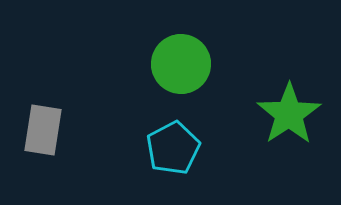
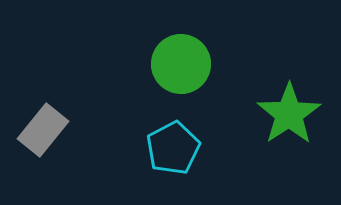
gray rectangle: rotated 30 degrees clockwise
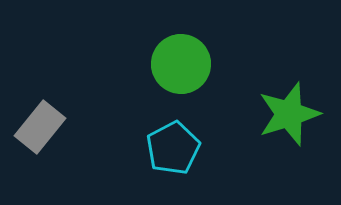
green star: rotated 16 degrees clockwise
gray rectangle: moved 3 px left, 3 px up
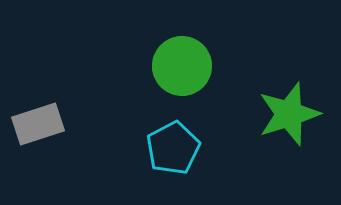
green circle: moved 1 px right, 2 px down
gray rectangle: moved 2 px left, 3 px up; rotated 33 degrees clockwise
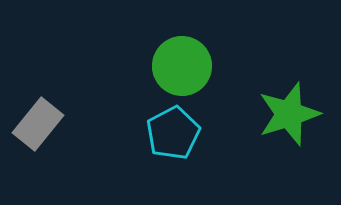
gray rectangle: rotated 33 degrees counterclockwise
cyan pentagon: moved 15 px up
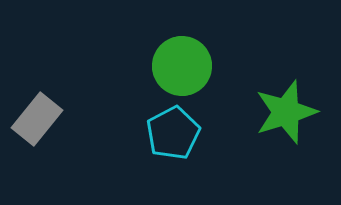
green star: moved 3 px left, 2 px up
gray rectangle: moved 1 px left, 5 px up
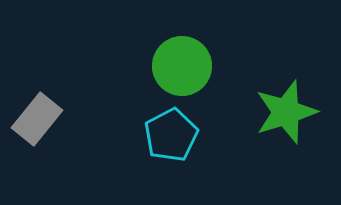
cyan pentagon: moved 2 px left, 2 px down
